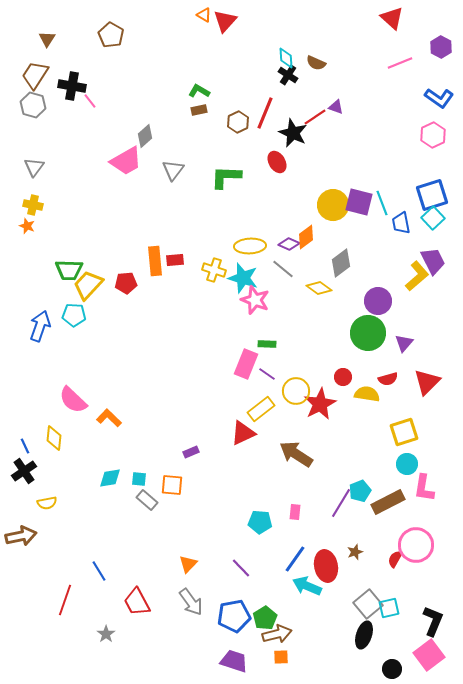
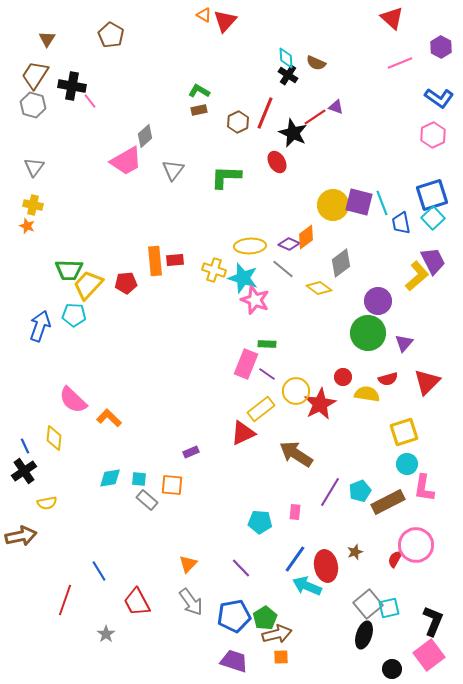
purple line at (341, 503): moved 11 px left, 11 px up
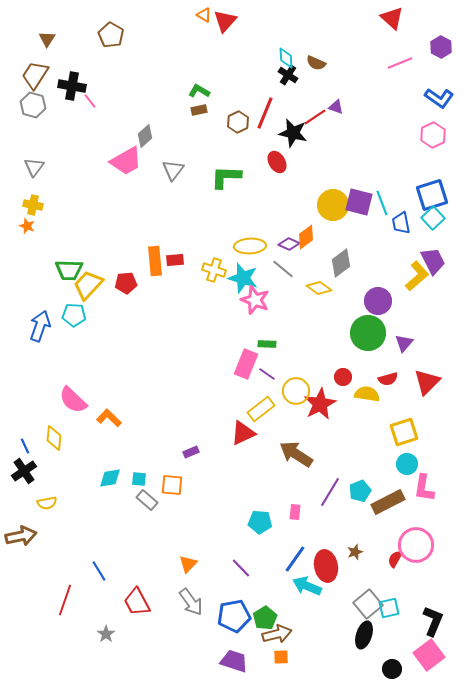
black star at (293, 133): rotated 12 degrees counterclockwise
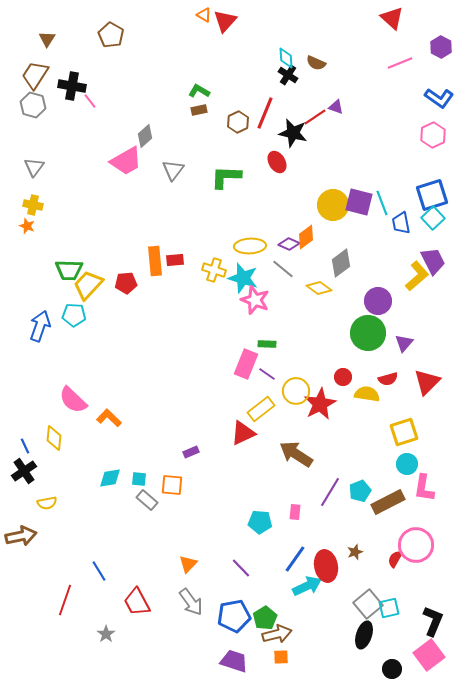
cyan arrow at (307, 586): rotated 132 degrees clockwise
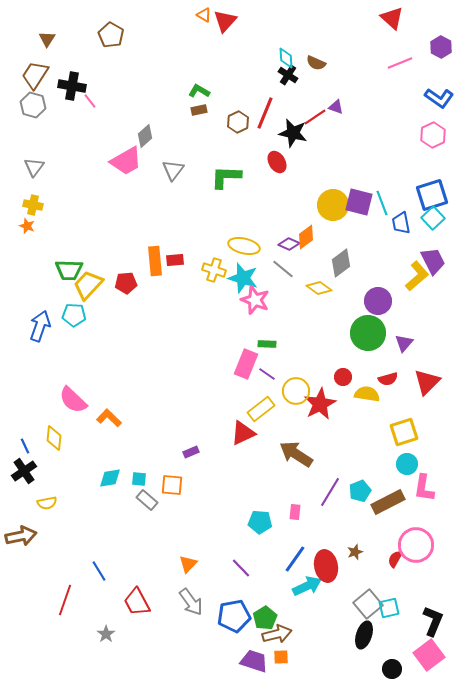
yellow ellipse at (250, 246): moved 6 px left; rotated 16 degrees clockwise
purple trapezoid at (234, 661): moved 20 px right
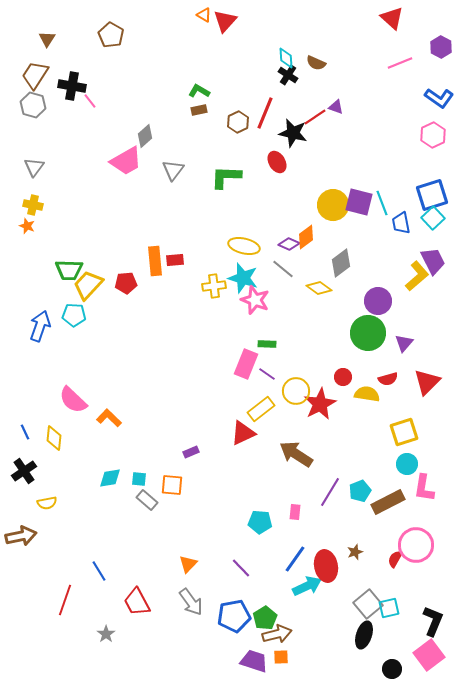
yellow cross at (214, 270): moved 16 px down; rotated 25 degrees counterclockwise
blue line at (25, 446): moved 14 px up
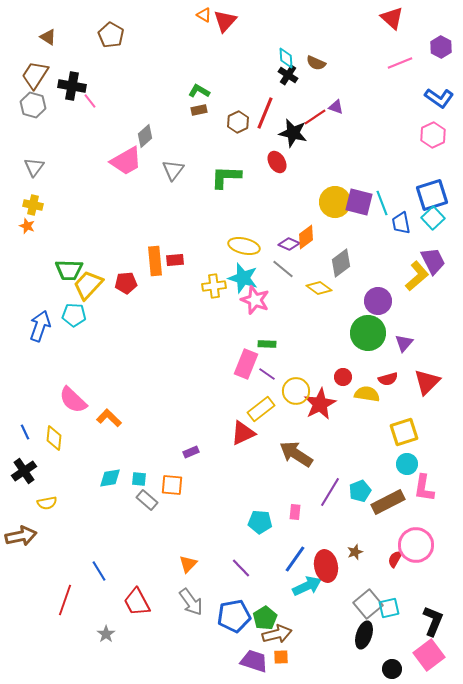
brown triangle at (47, 39): moved 1 px right, 2 px up; rotated 30 degrees counterclockwise
yellow circle at (333, 205): moved 2 px right, 3 px up
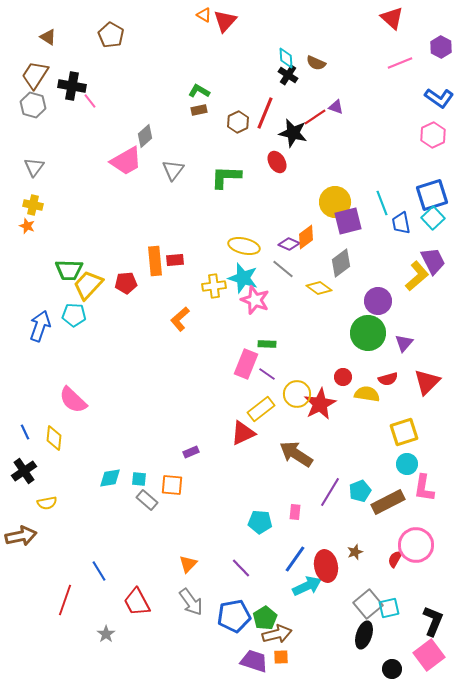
purple square at (359, 202): moved 11 px left, 19 px down; rotated 28 degrees counterclockwise
yellow circle at (296, 391): moved 1 px right, 3 px down
orange L-shape at (109, 418): moved 71 px right, 99 px up; rotated 85 degrees counterclockwise
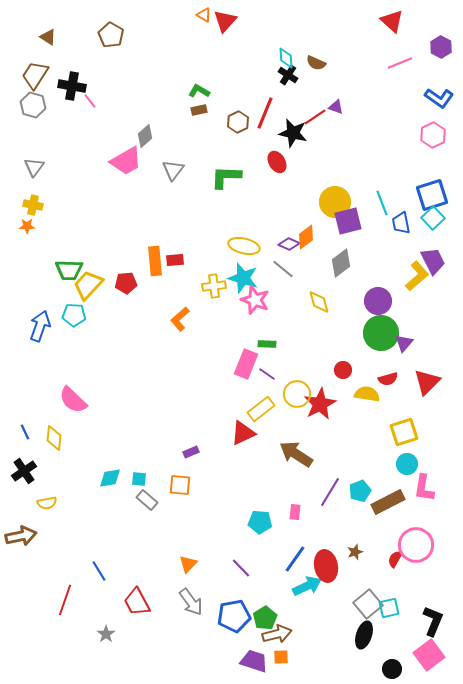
red triangle at (392, 18): moved 3 px down
orange star at (27, 226): rotated 21 degrees counterclockwise
yellow diamond at (319, 288): moved 14 px down; rotated 40 degrees clockwise
green circle at (368, 333): moved 13 px right
red circle at (343, 377): moved 7 px up
orange square at (172, 485): moved 8 px right
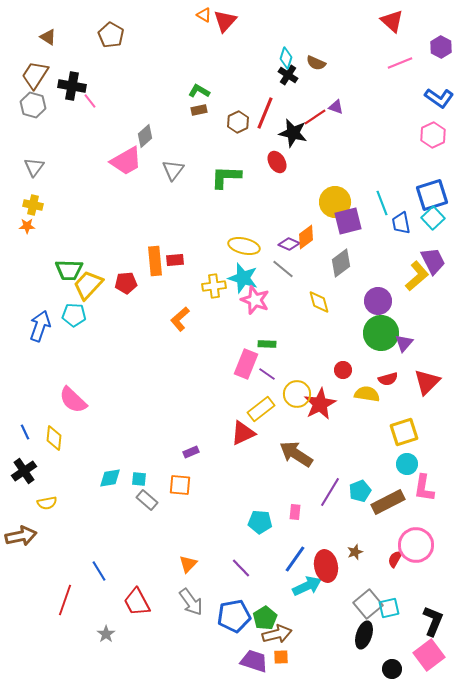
cyan diamond at (286, 58): rotated 20 degrees clockwise
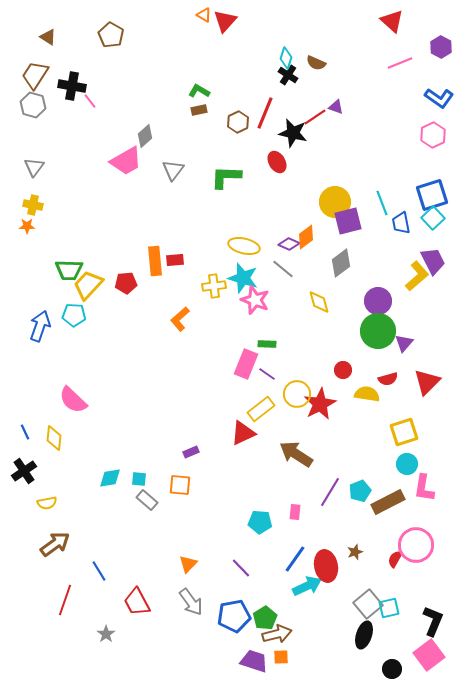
green circle at (381, 333): moved 3 px left, 2 px up
brown arrow at (21, 536): moved 34 px right, 8 px down; rotated 24 degrees counterclockwise
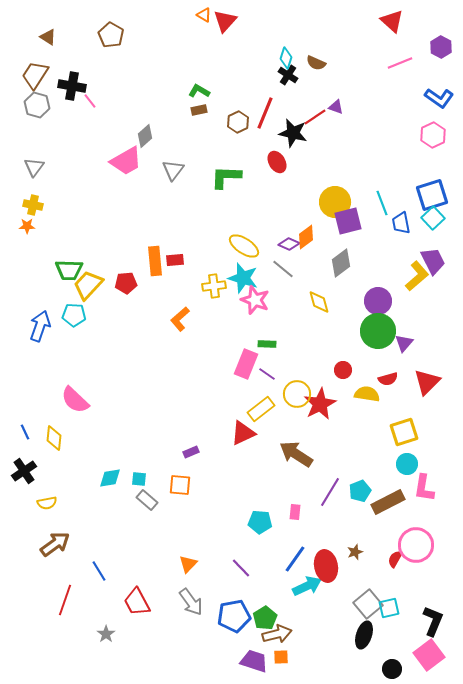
gray hexagon at (33, 105): moved 4 px right
yellow ellipse at (244, 246): rotated 20 degrees clockwise
pink semicircle at (73, 400): moved 2 px right
